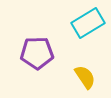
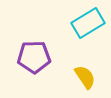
purple pentagon: moved 3 px left, 4 px down
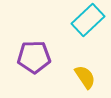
cyan rectangle: moved 3 px up; rotated 12 degrees counterclockwise
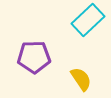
yellow semicircle: moved 4 px left, 2 px down
